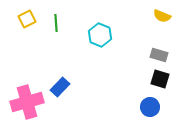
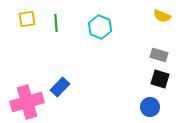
yellow square: rotated 18 degrees clockwise
cyan hexagon: moved 8 px up
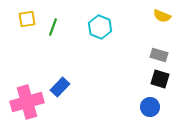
green line: moved 3 px left, 4 px down; rotated 24 degrees clockwise
